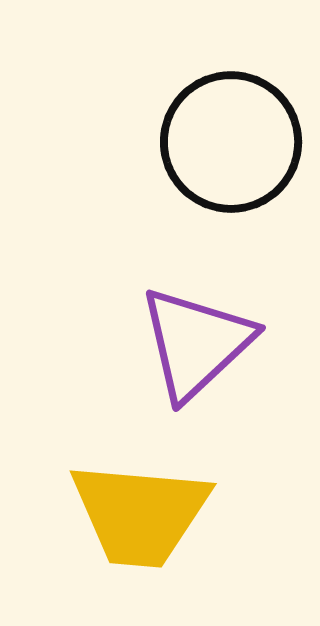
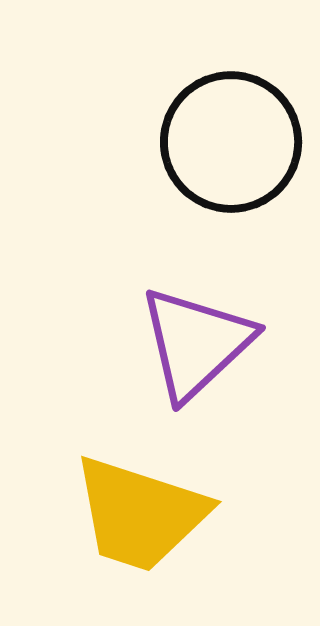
yellow trapezoid: rotated 13 degrees clockwise
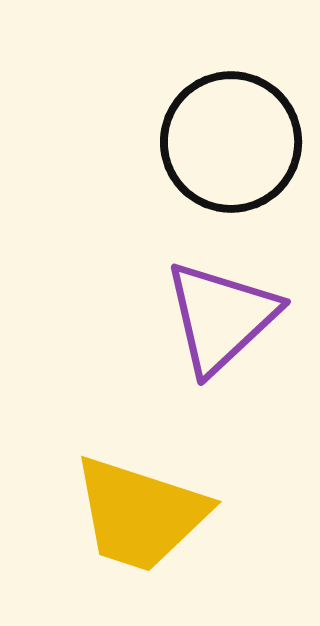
purple triangle: moved 25 px right, 26 px up
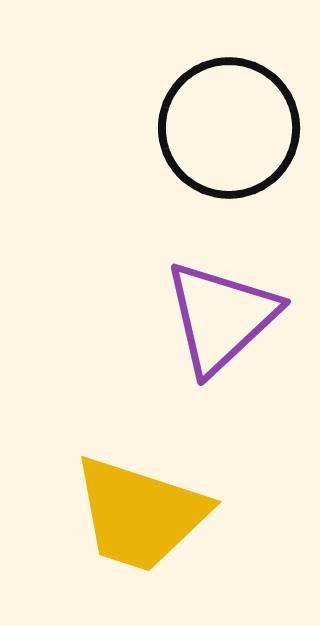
black circle: moved 2 px left, 14 px up
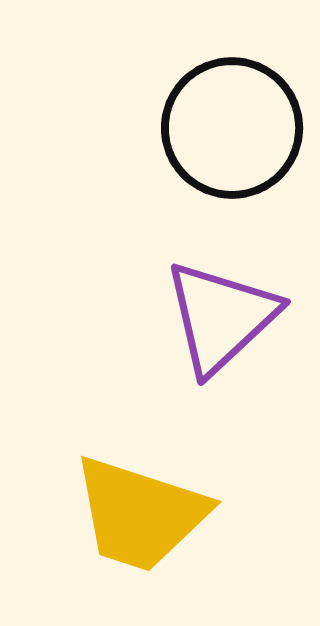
black circle: moved 3 px right
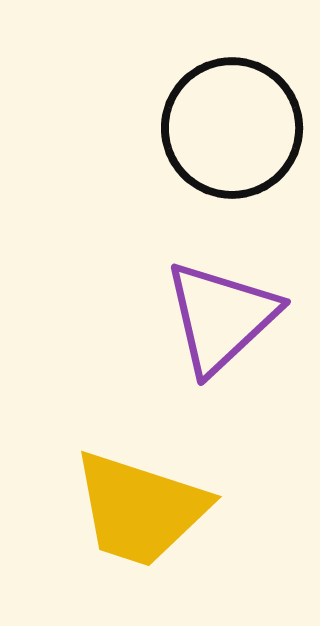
yellow trapezoid: moved 5 px up
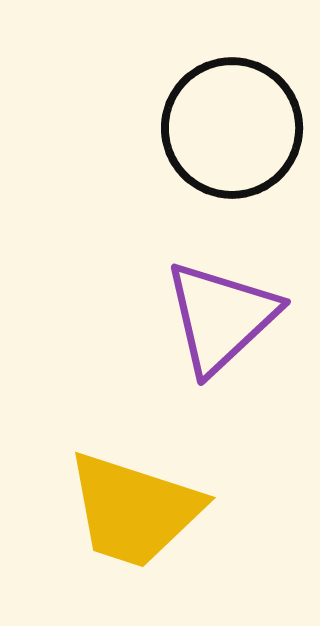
yellow trapezoid: moved 6 px left, 1 px down
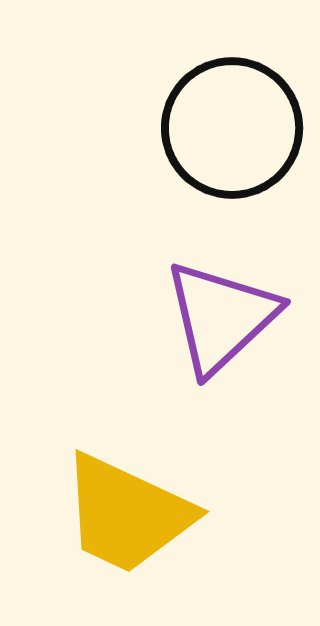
yellow trapezoid: moved 7 px left, 4 px down; rotated 7 degrees clockwise
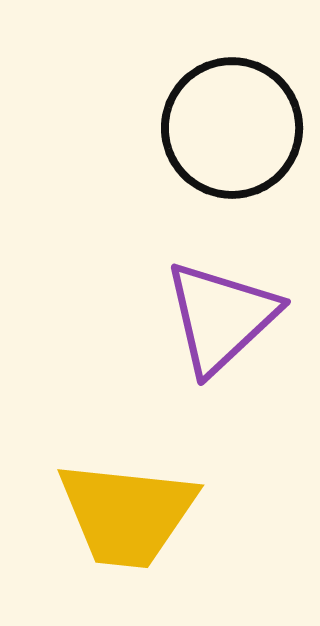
yellow trapezoid: rotated 19 degrees counterclockwise
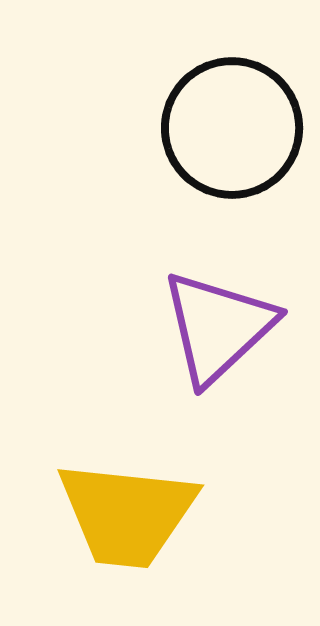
purple triangle: moved 3 px left, 10 px down
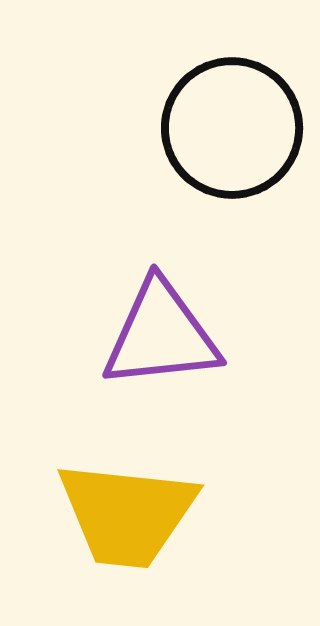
purple triangle: moved 57 px left, 8 px down; rotated 37 degrees clockwise
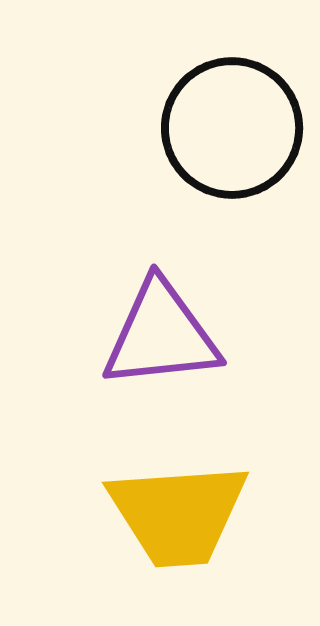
yellow trapezoid: moved 51 px right; rotated 10 degrees counterclockwise
